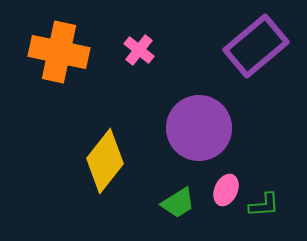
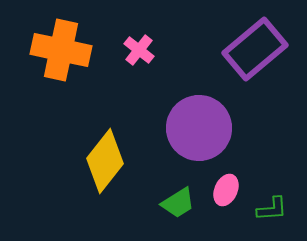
purple rectangle: moved 1 px left, 3 px down
orange cross: moved 2 px right, 2 px up
green L-shape: moved 8 px right, 4 px down
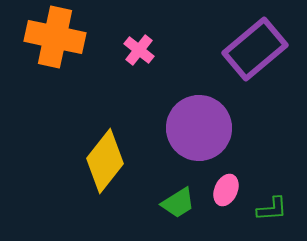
orange cross: moved 6 px left, 13 px up
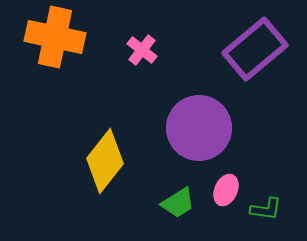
pink cross: moved 3 px right
green L-shape: moved 6 px left; rotated 12 degrees clockwise
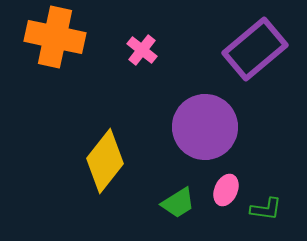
purple circle: moved 6 px right, 1 px up
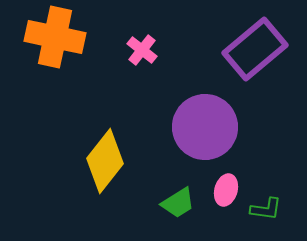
pink ellipse: rotated 8 degrees counterclockwise
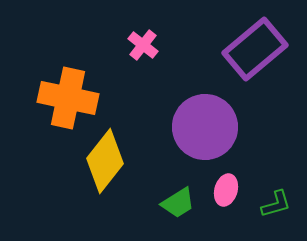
orange cross: moved 13 px right, 61 px down
pink cross: moved 1 px right, 5 px up
green L-shape: moved 10 px right, 5 px up; rotated 24 degrees counterclockwise
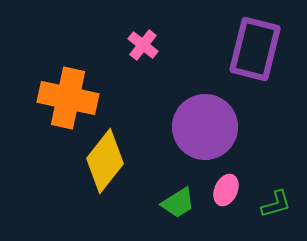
purple rectangle: rotated 36 degrees counterclockwise
pink ellipse: rotated 8 degrees clockwise
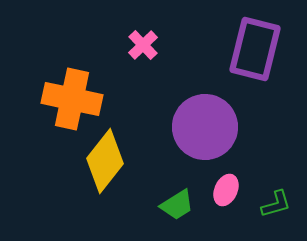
pink cross: rotated 8 degrees clockwise
orange cross: moved 4 px right, 1 px down
green trapezoid: moved 1 px left, 2 px down
